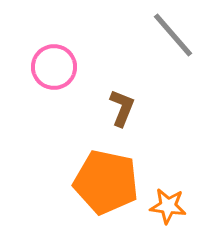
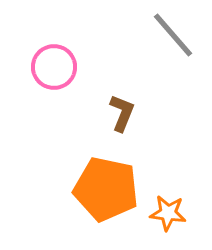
brown L-shape: moved 5 px down
orange pentagon: moved 7 px down
orange star: moved 7 px down
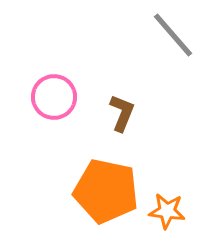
pink circle: moved 30 px down
orange pentagon: moved 2 px down
orange star: moved 1 px left, 2 px up
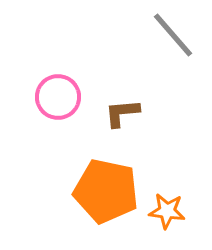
pink circle: moved 4 px right
brown L-shape: rotated 117 degrees counterclockwise
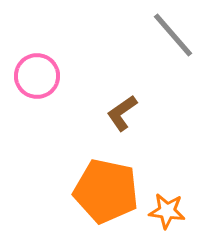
pink circle: moved 21 px left, 21 px up
brown L-shape: rotated 30 degrees counterclockwise
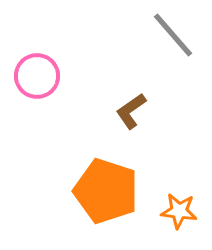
brown L-shape: moved 9 px right, 2 px up
orange pentagon: rotated 6 degrees clockwise
orange star: moved 12 px right
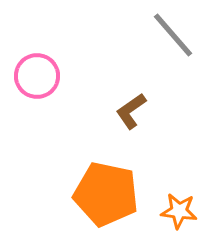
orange pentagon: moved 3 px down; rotated 6 degrees counterclockwise
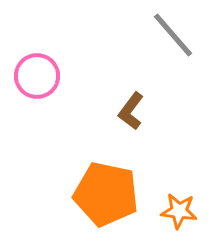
brown L-shape: rotated 18 degrees counterclockwise
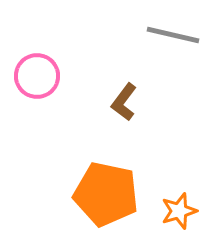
gray line: rotated 36 degrees counterclockwise
brown L-shape: moved 7 px left, 9 px up
orange star: rotated 24 degrees counterclockwise
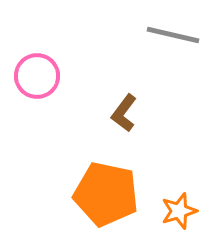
brown L-shape: moved 11 px down
